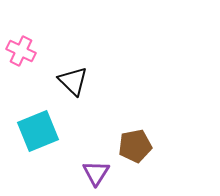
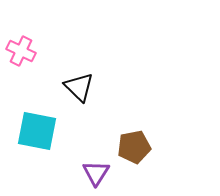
black triangle: moved 6 px right, 6 px down
cyan square: moved 1 px left; rotated 33 degrees clockwise
brown pentagon: moved 1 px left, 1 px down
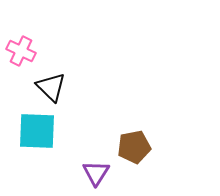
black triangle: moved 28 px left
cyan square: rotated 9 degrees counterclockwise
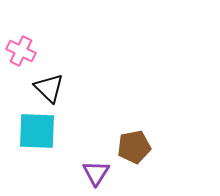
black triangle: moved 2 px left, 1 px down
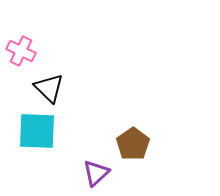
brown pentagon: moved 1 px left, 3 px up; rotated 24 degrees counterclockwise
purple triangle: rotated 16 degrees clockwise
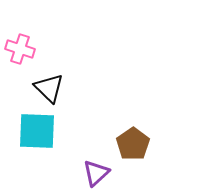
pink cross: moved 1 px left, 2 px up; rotated 8 degrees counterclockwise
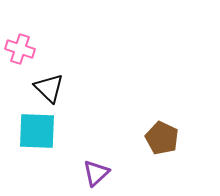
brown pentagon: moved 29 px right, 6 px up; rotated 12 degrees counterclockwise
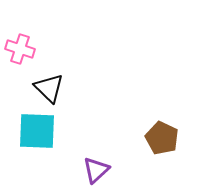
purple triangle: moved 3 px up
